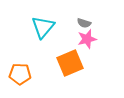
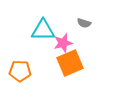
cyan triangle: moved 3 px down; rotated 50 degrees clockwise
pink star: moved 24 px left, 4 px down
orange pentagon: moved 3 px up
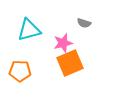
cyan triangle: moved 14 px left; rotated 15 degrees counterclockwise
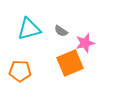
gray semicircle: moved 23 px left, 8 px down; rotated 16 degrees clockwise
cyan triangle: moved 1 px up
pink star: moved 22 px right
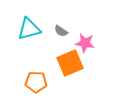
pink star: rotated 24 degrees clockwise
orange pentagon: moved 16 px right, 11 px down
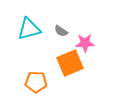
pink star: rotated 12 degrees counterclockwise
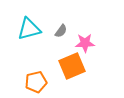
gray semicircle: rotated 88 degrees counterclockwise
orange square: moved 2 px right, 3 px down
orange pentagon: rotated 15 degrees counterclockwise
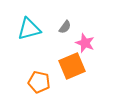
gray semicircle: moved 4 px right, 4 px up
pink star: rotated 24 degrees clockwise
orange pentagon: moved 3 px right; rotated 25 degrees clockwise
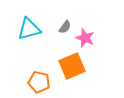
pink star: moved 5 px up
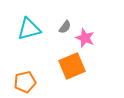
orange pentagon: moved 14 px left; rotated 25 degrees counterclockwise
